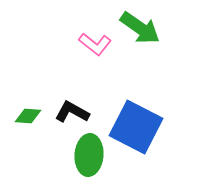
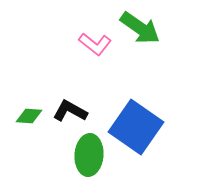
black L-shape: moved 2 px left, 1 px up
green diamond: moved 1 px right
blue square: rotated 8 degrees clockwise
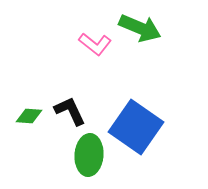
green arrow: rotated 12 degrees counterclockwise
black L-shape: rotated 36 degrees clockwise
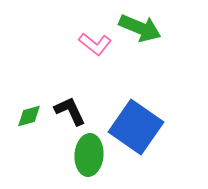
green diamond: rotated 20 degrees counterclockwise
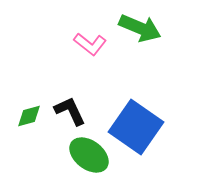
pink L-shape: moved 5 px left
green ellipse: rotated 57 degrees counterclockwise
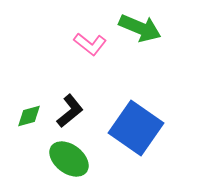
black L-shape: rotated 76 degrees clockwise
blue square: moved 1 px down
green ellipse: moved 20 px left, 4 px down
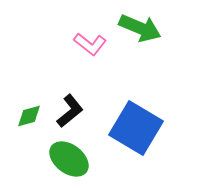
blue square: rotated 4 degrees counterclockwise
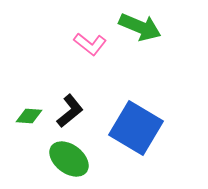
green arrow: moved 1 px up
green diamond: rotated 20 degrees clockwise
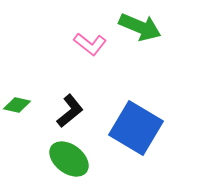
green diamond: moved 12 px left, 11 px up; rotated 8 degrees clockwise
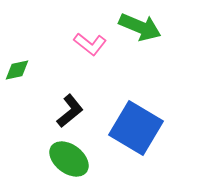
green diamond: moved 35 px up; rotated 24 degrees counterclockwise
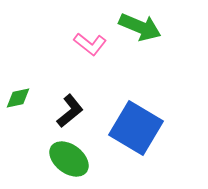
green diamond: moved 1 px right, 28 px down
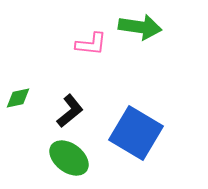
green arrow: rotated 15 degrees counterclockwise
pink L-shape: moved 1 px right; rotated 32 degrees counterclockwise
blue square: moved 5 px down
green ellipse: moved 1 px up
